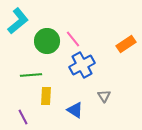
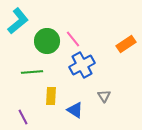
green line: moved 1 px right, 3 px up
yellow rectangle: moved 5 px right
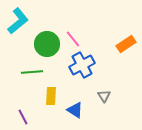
green circle: moved 3 px down
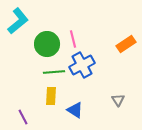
pink line: rotated 24 degrees clockwise
green line: moved 22 px right
gray triangle: moved 14 px right, 4 px down
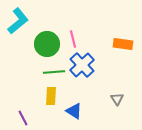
orange rectangle: moved 3 px left; rotated 42 degrees clockwise
blue cross: rotated 15 degrees counterclockwise
gray triangle: moved 1 px left, 1 px up
blue triangle: moved 1 px left, 1 px down
purple line: moved 1 px down
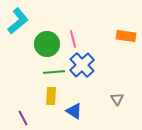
orange rectangle: moved 3 px right, 8 px up
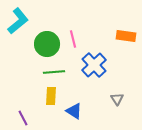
blue cross: moved 12 px right
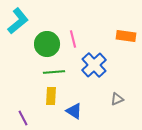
gray triangle: rotated 40 degrees clockwise
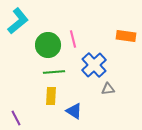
green circle: moved 1 px right, 1 px down
gray triangle: moved 9 px left, 10 px up; rotated 16 degrees clockwise
purple line: moved 7 px left
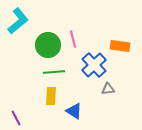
orange rectangle: moved 6 px left, 10 px down
